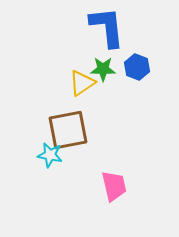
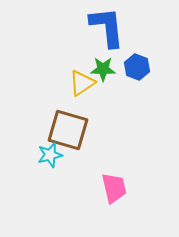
brown square: rotated 27 degrees clockwise
cyan star: rotated 25 degrees counterclockwise
pink trapezoid: moved 2 px down
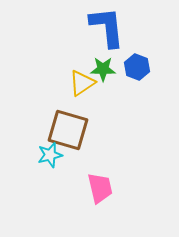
pink trapezoid: moved 14 px left
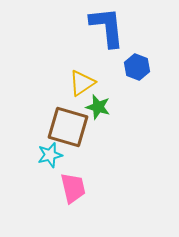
green star: moved 5 px left, 38 px down; rotated 15 degrees clockwise
brown square: moved 3 px up
pink trapezoid: moved 27 px left
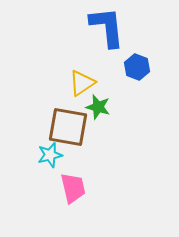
brown square: rotated 6 degrees counterclockwise
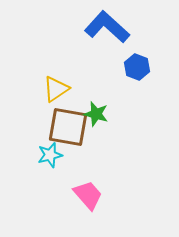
blue L-shape: rotated 42 degrees counterclockwise
yellow triangle: moved 26 px left, 6 px down
green star: moved 2 px left, 7 px down
pink trapezoid: moved 15 px right, 7 px down; rotated 28 degrees counterclockwise
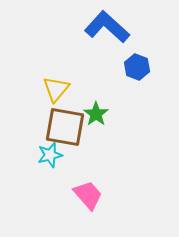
yellow triangle: rotated 16 degrees counterclockwise
green star: rotated 20 degrees clockwise
brown square: moved 3 px left
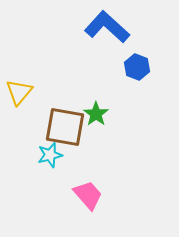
yellow triangle: moved 37 px left, 3 px down
